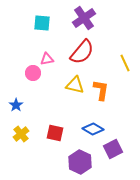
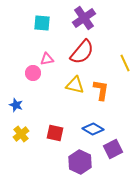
blue star: rotated 16 degrees counterclockwise
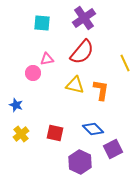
blue diamond: rotated 15 degrees clockwise
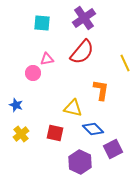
yellow triangle: moved 2 px left, 23 px down
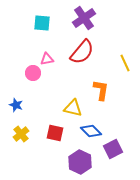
blue diamond: moved 2 px left, 2 px down
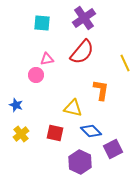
pink circle: moved 3 px right, 2 px down
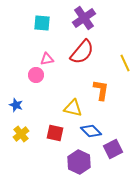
purple hexagon: moved 1 px left
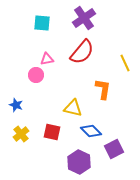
orange L-shape: moved 2 px right, 1 px up
red square: moved 3 px left, 1 px up
purple square: moved 1 px right
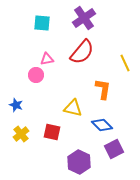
blue diamond: moved 11 px right, 6 px up
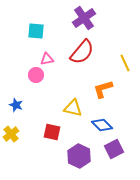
cyan square: moved 6 px left, 8 px down
orange L-shape: rotated 115 degrees counterclockwise
yellow cross: moved 10 px left
purple hexagon: moved 6 px up
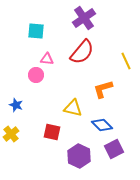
pink triangle: rotated 16 degrees clockwise
yellow line: moved 1 px right, 2 px up
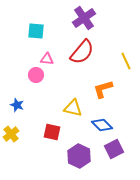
blue star: moved 1 px right
